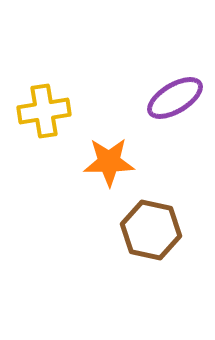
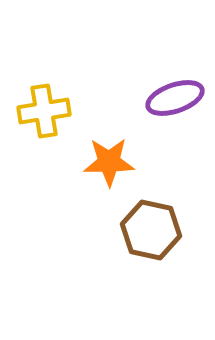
purple ellipse: rotated 12 degrees clockwise
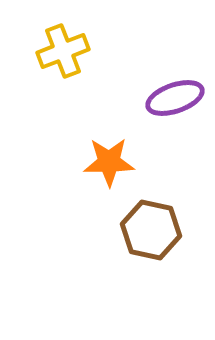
yellow cross: moved 19 px right, 60 px up; rotated 12 degrees counterclockwise
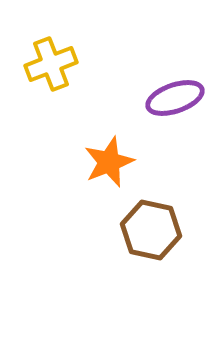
yellow cross: moved 12 px left, 13 px down
orange star: rotated 21 degrees counterclockwise
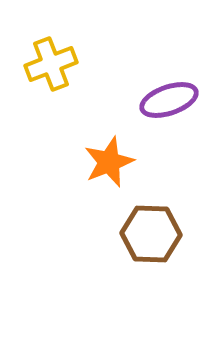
purple ellipse: moved 6 px left, 2 px down
brown hexagon: moved 4 px down; rotated 10 degrees counterclockwise
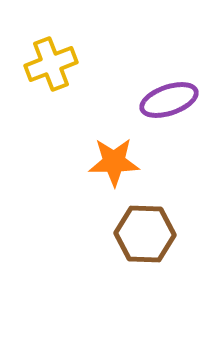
orange star: moved 5 px right; rotated 21 degrees clockwise
brown hexagon: moved 6 px left
